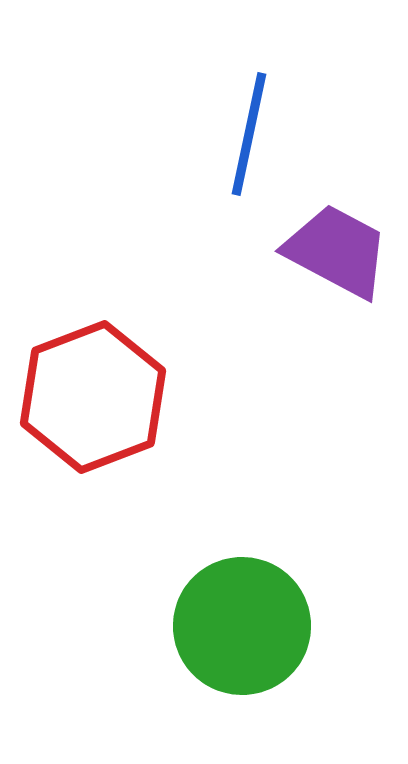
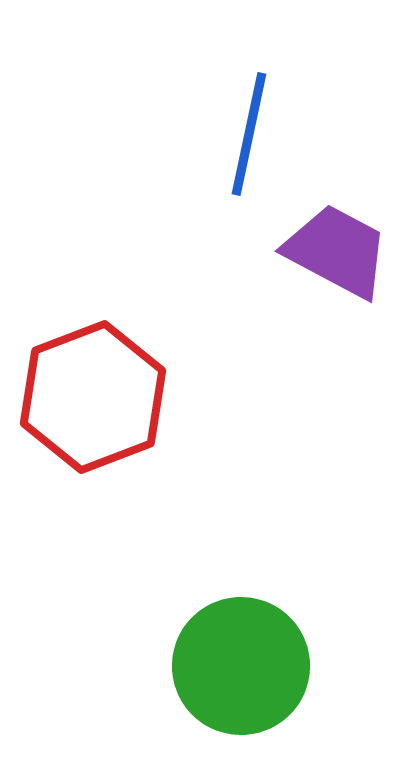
green circle: moved 1 px left, 40 px down
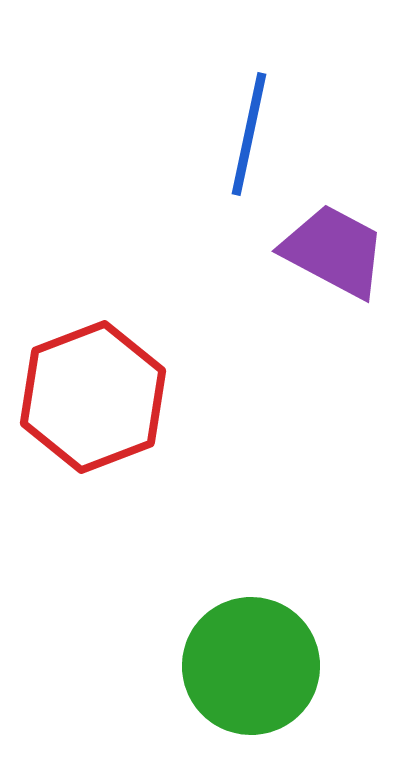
purple trapezoid: moved 3 px left
green circle: moved 10 px right
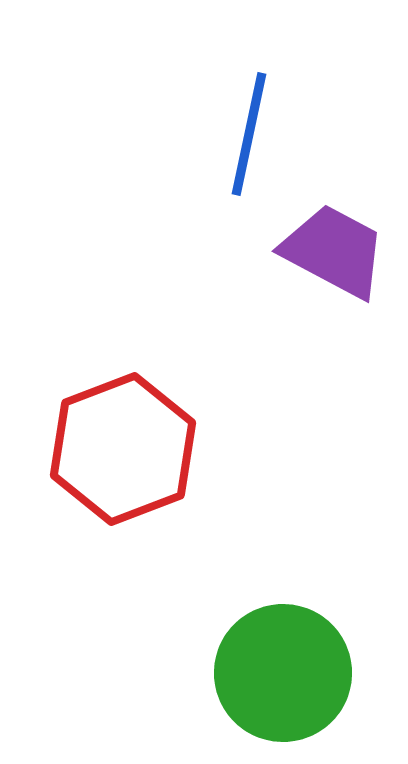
red hexagon: moved 30 px right, 52 px down
green circle: moved 32 px right, 7 px down
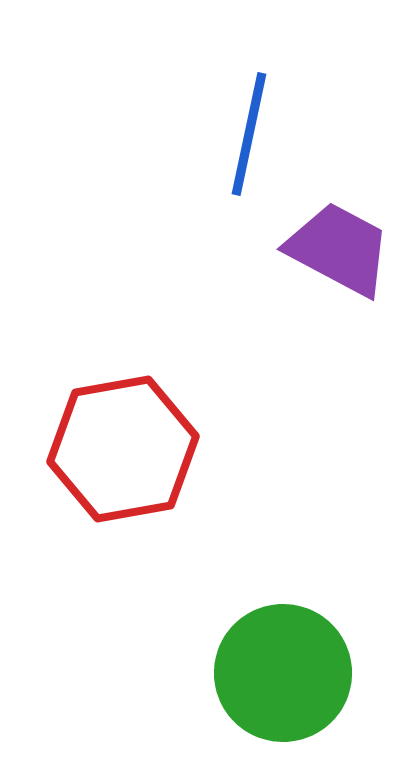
purple trapezoid: moved 5 px right, 2 px up
red hexagon: rotated 11 degrees clockwise
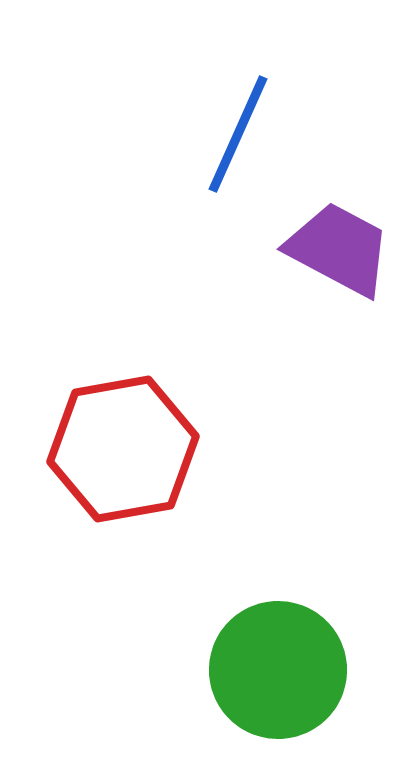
blue line: moved 11 px left; rotated 12 degrees clockwise
green circle: moved 5 px left, 3 px up
